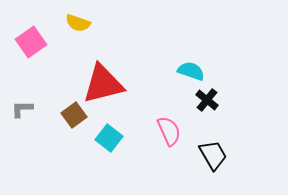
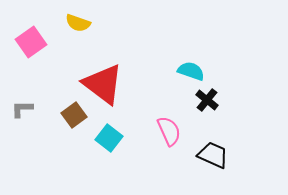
red triangle: rotated 51 degrees clockwise
black trapezoid: rotated 36 degrees counterclockwise
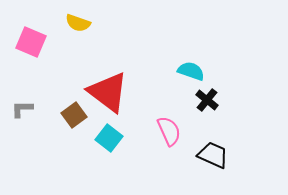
pink square: rotated 32 degrees counterclockwise
red triangle: moved 5 px right, 8 px down
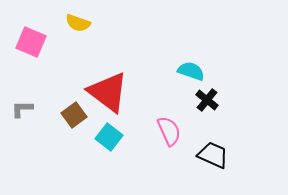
cyan square: moved 1 px up
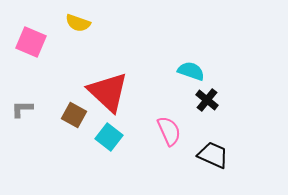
red triangle: rotated 6 degrees clockwise
brown square: rotated 25 degrees counterclockwise
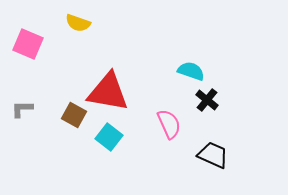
pink square: moved 3 px left, 2 px down
red triangle: rotated 33 degrees counterclockwise
pink semicircle: moved 7 px up
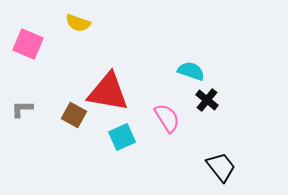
pink semicircle: moved 2 px left, 6 px up; rotated 8 degrees counterclockwise
cyan square: moved 13 px right; rotated 28 degrees clockwise
black trapezoid: moved 8 px right, 12 px down; rotated 28 degrees clockwise
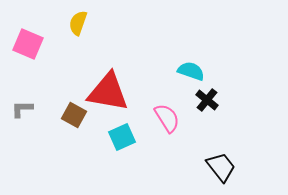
yellow semicircle: rotated 90 degrees clockwise
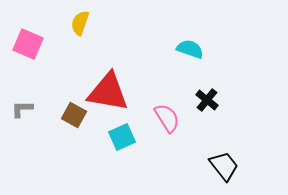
yellow semicircle: moved 2 px right
cyan semicircle: moved 1 px left, 22 px up
black trapezoid: moved 3 px right, 1 px up
